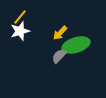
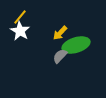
white star: rotated 24 degrees counterclockwise
gray semicircle: moved 1 px right
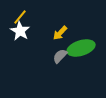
green ellipse: moved 5 px right, 3 px down
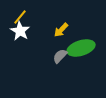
yellow arrow: moved 1 px right, 3 px up
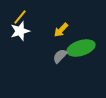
white star: rotated 24 degrees clockwise
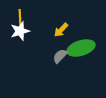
yellow line: rotated 42 degrees counterclockwise
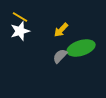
yellow line: rotated 56 degrees counterclockwise
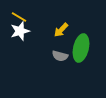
yellow line: moved 1 px left
green ellipse: rotated 60 degrees counterclockwise
gray semicircle: rotated 119 degrees counterclockwise
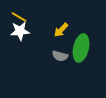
white star: rotated 12 degrees clockwise
